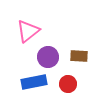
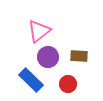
pink triangle: moved 11 px right
blue rectangle: moved 3 px left, 2 px up; rotated 55 degrees clockwise
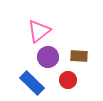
blue rectangle: moved 1 px right, 3 px down
red circle: moved 4 px up
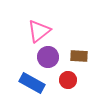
blue rectangle: rotated 15 degrees counterclockwise
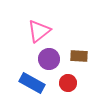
purple circle: moved 1 px right, 2 px down
red circle: moved 3 px down
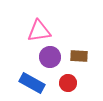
pink triangle: rotated 30 degrees clockwise
purple circle: moved 1 px right, 2 px up
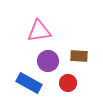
purple circle: moved 2 px left, 4 px down
blue rectangle: moved 3 px left
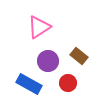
pink triangle: moved 4 px up; rotated 25 degrees counterclockwise
brown rectangle: rotated 36 degrees clockwise
blue rectangle: moved 1 px down
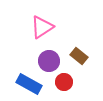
pink triangle: moved 3 px right
purple circle: moved 1 px right
red circle: moved 4 px left, 1 px up
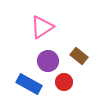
purple circle: moved 1 px left
